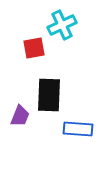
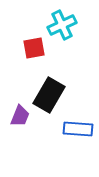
black rectangle: rotated 28 degrees clockwise
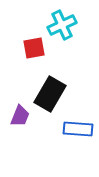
black rectangle: moved 1 px right, 1 px up
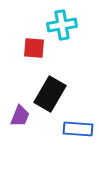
cyan cross: rotated 16 degrees clockwise
red square: rotated 15 degrees clockwise
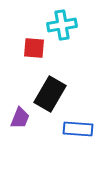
purple trapezoid: moved 2 px down
